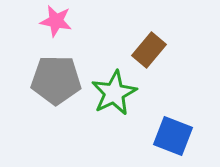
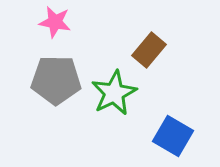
pink star: moved 1 px left, 1 px down
blue square: rotated 9 degrees clockwise
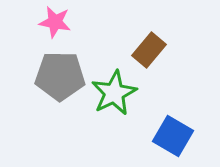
gray pentagon: moved 4 px right, 4 px up
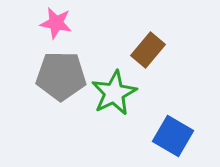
pink star: moved 1 px right, 1 px down
brown rectangle: moved 1 px left
gray pentagon: moved 1 px right
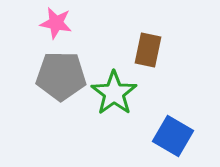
brown rectangle: rotated 28 degrees counterclockwise
green star: rotated 9 degrees counterclockwise
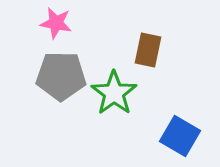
blue square: moved 7 px right
